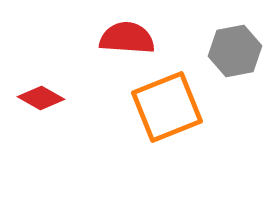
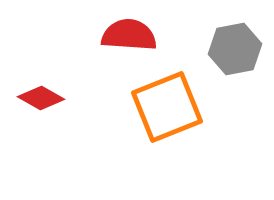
red semicircle: moved 2 px right, 3 px up
gray hexagon: moved 2 px up
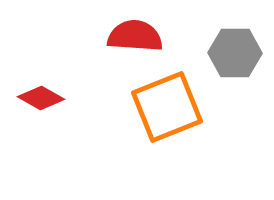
red semicircle: moved 6 px right, 1 px down
gray hexagon: moved 4 px down; rotated 12 degrees clockwise
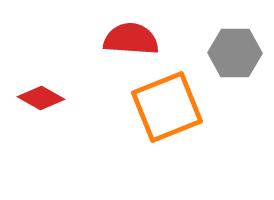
red semicircle: moved 4 px left, 3 px down
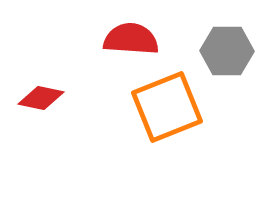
gray hexagon: moved 8 px left, 2 px up
red diamond: rotated 18 degrees counterclockwise
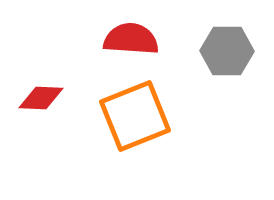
red diamond: rotated 9 degrees counterclockwise
orange square: moved 32 px left, 9 px down
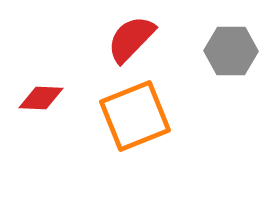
red semicircle: rotated 50 degrees counterclockwise
gray hexagon: moved 4 px right
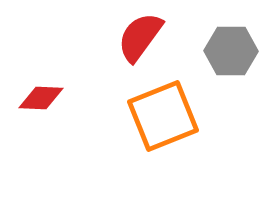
red semicircle: moved 9 px right, 2 px up; rotated 8 degrees counterclockwise
orange square: moved 28 px right
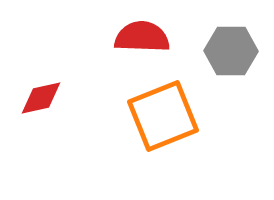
red semicircle: moved 2 px right; rotated 56 degrees clockwise
red diamond: rotated 15 degrees counterclockwise
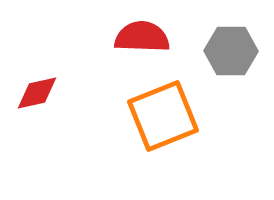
red diamond: moved 4 px left, 5 px up
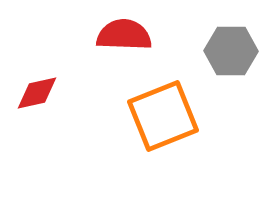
red semicircle: moved 18 px left, 2 px up
